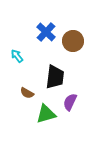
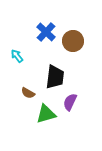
brown semicircle: moved 1 px right
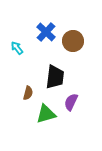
cyan arrow: moved 8 px up
brown semicircle: rotated 104 degrees counterclockwise
purple semicircle: moved 1 px right
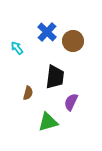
blue cross: moved 1 px right
green triangle: moved 2 px right, 8 px down
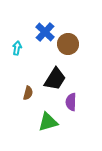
blue cross: moved 2 px left
brown circle: moved 5 px left, 3 px down
cyan arrow: rotated 48 degrees clockwise
black trapezoid: moved 2 px down; rotated 25 degrees clockwise
purple semicircle: rotated 24 degrees counterclockwise
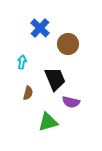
blue cross: moved 5 px left, 4 px up
cyan arrow: moved 5 px right, 14 px down
black trapezoid: rotated 55 degrees counterclockwise
purple semicircle: rotated 78 degrees counterclockwise
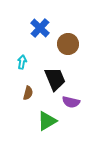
green triangle: moved 1 px left, 1 px up; rotated 15 degrees counterclockwise
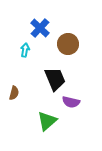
cyan arrow: moved 3 px right, 12 px up
brown semicircle: moved 14 px left
green triangle: rotated 10 degrees counterclockwise
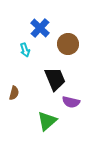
cyan arrow: rotated 152 degrees clockwise
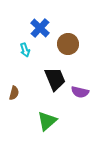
purple semicircle: moved 9 px right, 10 px up
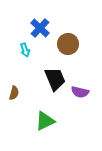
green triangle: moved 2 px left; rotated 15 degrees clockwise
